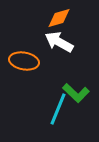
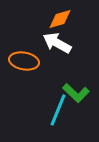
orange diamond: moved 1 px right, 1 px down
white arrow: moved 2 px left, 1 px down
cyan line: moved 1 px down
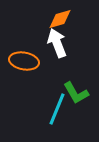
white arrow: rotated 40 degrees clockwise
green L-shape: rotated 16 degrees clockwise
cyan line: moved 1 px left, 1 px up
